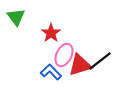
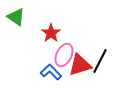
green triangle: rotated 18 degrees counterclockwise
black line: rotated 25 degrees counterclockwise
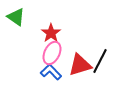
pink ellipse: moved 12 px left, 2 px up
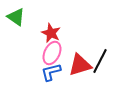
red star: rotated 12 degrees counterclockwise
blue L-shape: rotated 60 degrees counterclockwise
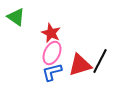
blue L-shape: moved 1 px right
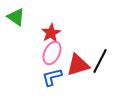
red star: rotated 18 degrees clockwise
red triangle: moved 2 px left
blue L-shape: moved 5 px down
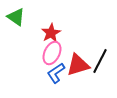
blue L-shape: moved 4 px right, 4 px up; rotated 20 degrees counterclockwise
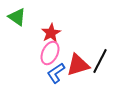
green triangle: moved 1 px right
pink ellipse: moved 2 px left
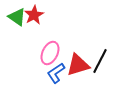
red star: moved 17 px left, 18 px up
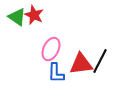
red star: rotated 18 degrees counterclockwise
pink ellipse: moved 1 px right, 4 px up
red triangle: moved 3 px right, 1 px up; rotated 10 degrees clockwise
blue L-shape: rotated 55 degrees counterclockwise
